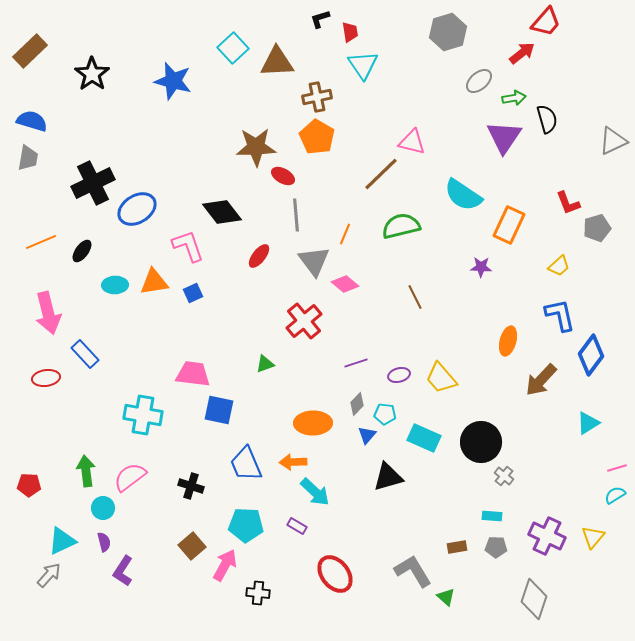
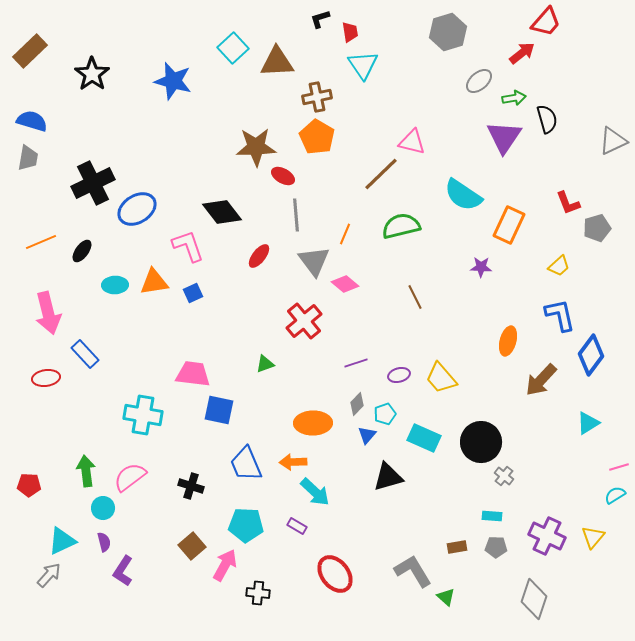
cyan pentagon at (385, 414): rotated 25 degrees counterclockwise
pink line at (617, 468): moved 2 px right, 1 px up
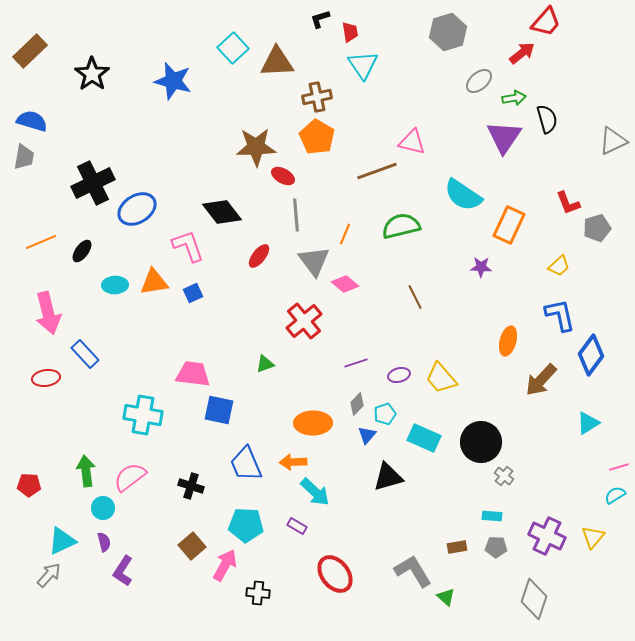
gray trapezoid at (28, 158): moved 4 px left, 1 px up
brown line at (381, 174): moved 4 px left, 3 px up; rotated 24 degrees clockwise
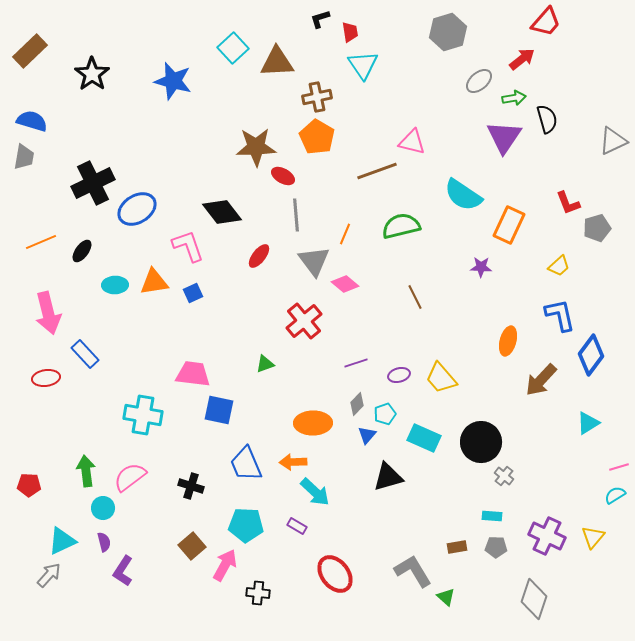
red arrow at (522, 53): moved 6 px down
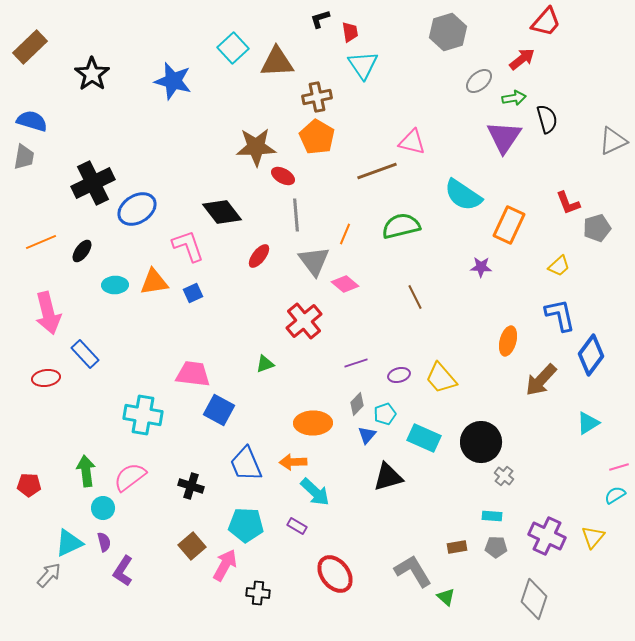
brown rectangle at (30, 51): moved 4 px up
blue square at (219, 410): rotated 16 degrees clockwise
cyan triangle at (62, 541): moved 7 px right, 2 px down
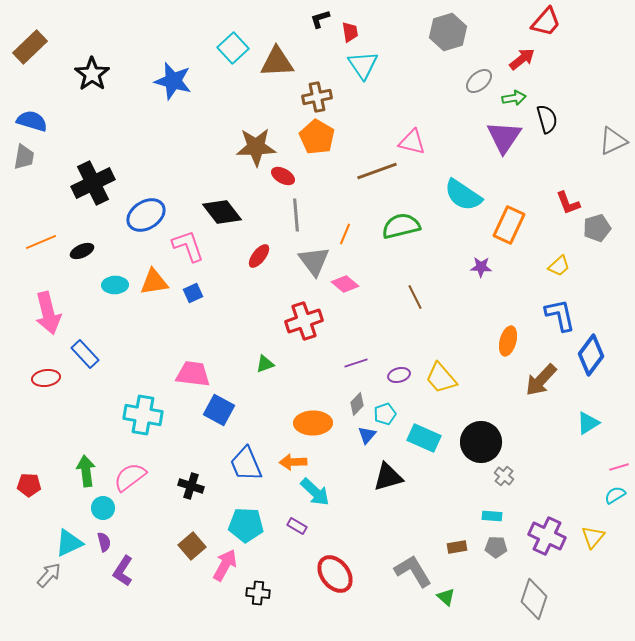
blue ellipse at (137, 209): moved 9 px right, 6 px down
black ellipse at (82, 251): rotated 30 degrees clockwise
red cross at (304, 321): rotated 21 degrees clockwise
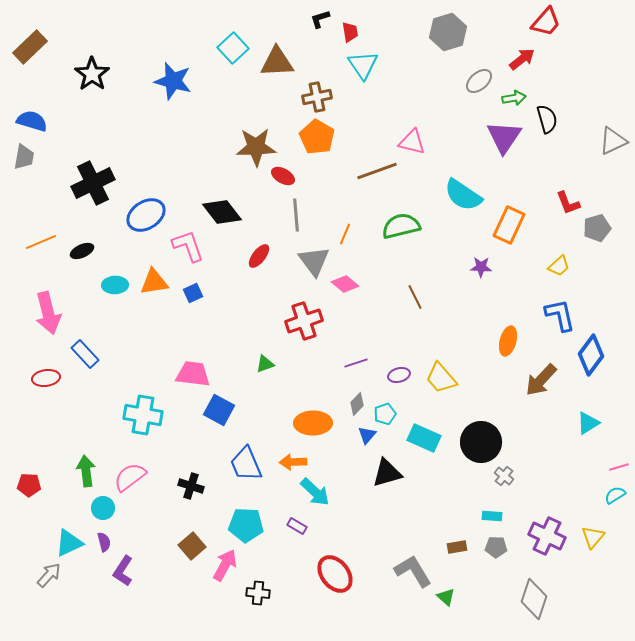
black triangle at (388, 477): moved 1 px left, 4 px up
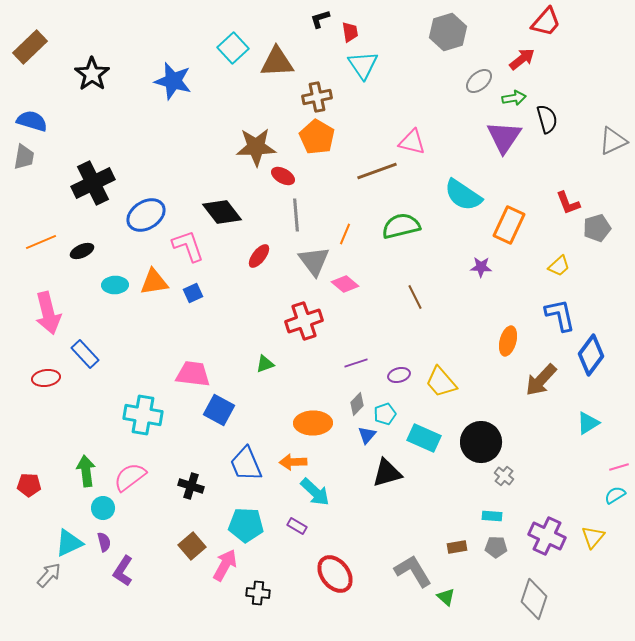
yellow trapezoid at (441, 378): moved 4 px down
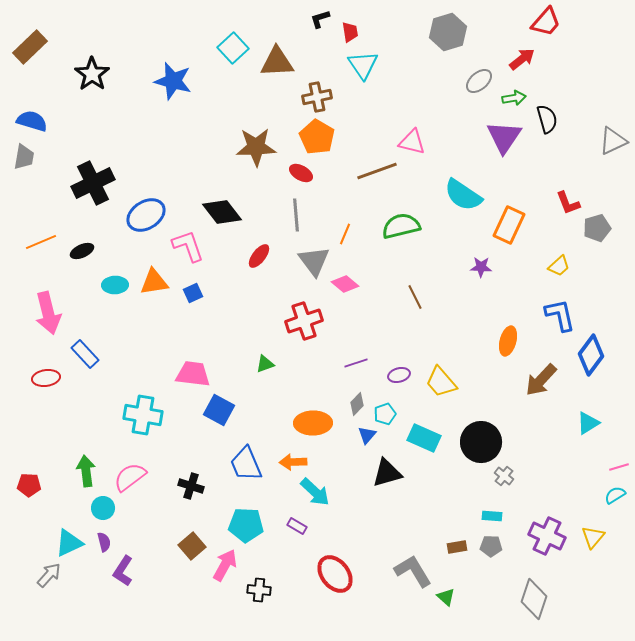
red ellipse at (283, 176): moved 18 px right, 3 px up
gray pentagon at (496, 547): moved 5 px left, 1 px up
black cross at (258, 593): moved 1 px right, 3 px up
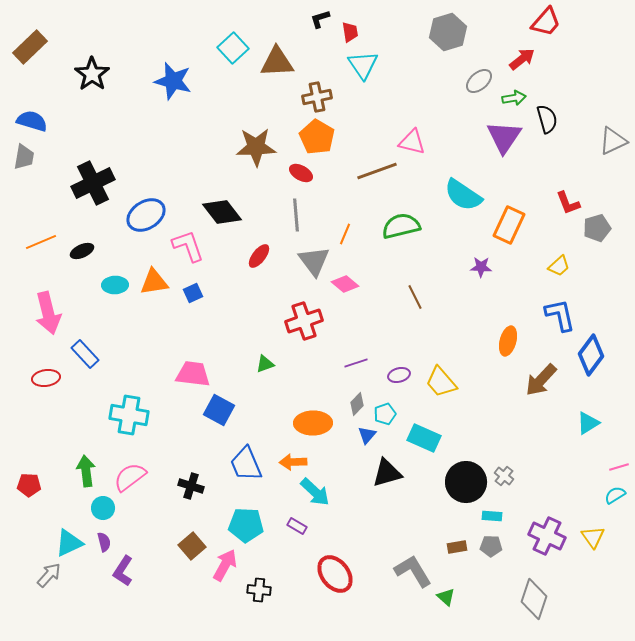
cyan cross at (143, 415): moved 14 px left
black circle at (481, 442): moved 15 px left, 40 px down
yellow triangle at (593, 537): rotated 15 degrees counterclockwise
